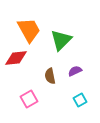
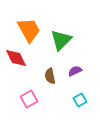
red diamond: rotated 70 degrees clockwise
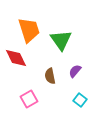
orange trapezoid: rotated 12 degrees clockwise
green triangle: rotated 20 degrees counterclockwise
purple semicircle: rotated 24 degrees counterclockwise
cyan square: rotated 24 degrees counterclockwise
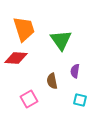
orange trapezoid: moved 5 px left, 1 px up
red diamond: rotated 60 degrees counterclockwise
purple semicircle: rotated 32 degrees counterclockwise
brown semicircle: moved 2 px right, 5 px down
cyan square: rotated 24 degrees counterclockwise
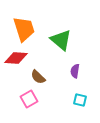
green triangle: rotated 15 degrees counterclockwise
brown semicircle: moved 14 px left, 4 px up; rotated 35 degrees counterclockwise
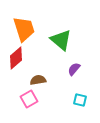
red diamond: rotated 45 degrees counterclockwise
purple semicircle: moved 1 px left, 2 px up; rotated 32 degrees clockwise
brown semicircle: moved 3 px down; rotated 126 degrees clockwise
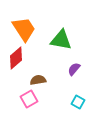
orange trapezoid: rotated 16 degrees counterclockwise
green triangle: rotated 30 degrees counterclockwise
cyan square: moved 2 px left, 2 px down; rotated 16 degrees clockwise
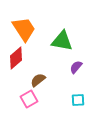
green triangle: moved 1 px right, 1 px down
purple semicircle: moved 2 px right, 2 px up
brown semicircle: rotated 28 degrees counterclockwise
cyan square: moved 2 px up; rotated 32 degrees counterclockwise
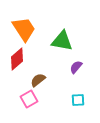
red diamond: moved 1 px right, 1 px down
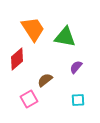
orange trapezoid: moved 9 px right
green triangle: moved 3 px right, 4 px up
brown semicircle: moved 7 px right
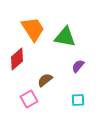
purple semicircle: moved 2 px right, 1 px up
